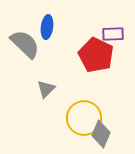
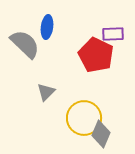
gray triangle: moved 3 px down
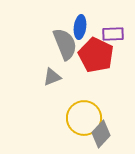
blue ellipse: moved 33 px right
gray semicircle: moved 40 px right; rotated 24 degrees clockwise
gray triangle: moved 6 px right, 15 px up; rotated 24 degrees clockwise
gray diamond: rotated 20 degrees clockwise
